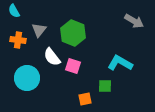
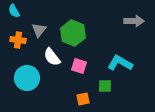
gray arrow: rotated 30 degrees counterclockwise
pink square: moved 6 px right
orange square: moved 2 px left
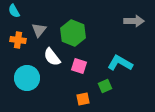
green square: rotated 24 degrees counterclockwise
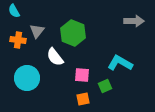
gray triangle: moved 2 px left, 1 px down
white semicircle: moved 3 px right
pink square: moved 3 px right, 9 px down; rotated 14 degrees counterclockwise
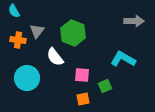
cyan L-shape: moved 3 px right, 4 px up
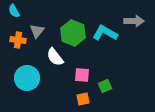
cyan L-shape: moved 18 px left, 26 px up
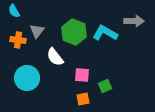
green hexagon: moved 1 px right, 1 px up
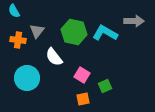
green hexagon: rotated 10 degrees counterclockwise
white semicircle: moved 1 px left
pink square: rotated 28 degrees clockwise
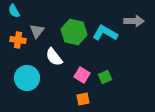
green square: moved 9 px up
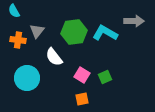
green hexagon: rotated 20 degrees counterclockwise
orange square: moved 1 px left
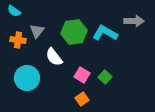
cyan semicircle: rotated 24 degrees counterclockwise
green square: rotated 24 degrees counterclockwise
orange square: rotated 24 degrees counterclockwise
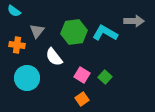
orange cross: moved 1 px left, 5 px down
